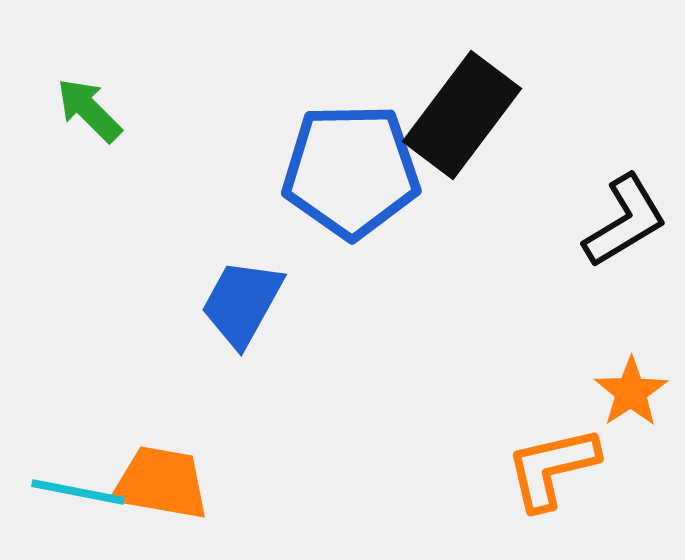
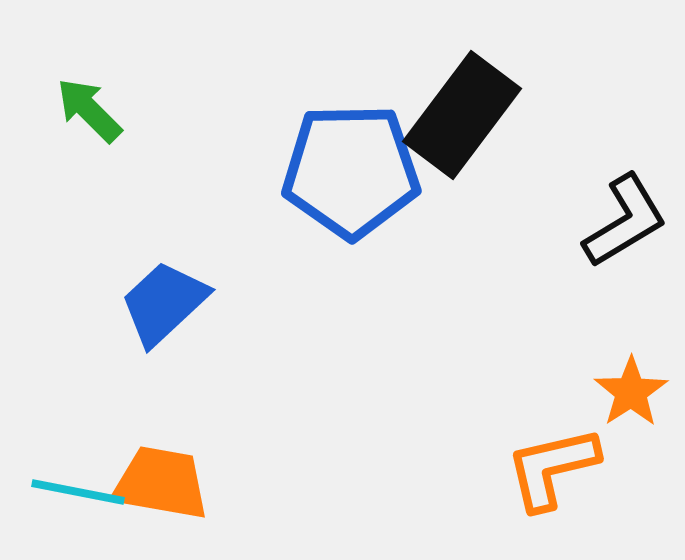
blue trapezoid: moved 78 px left; rotated 18 degrees clockwise
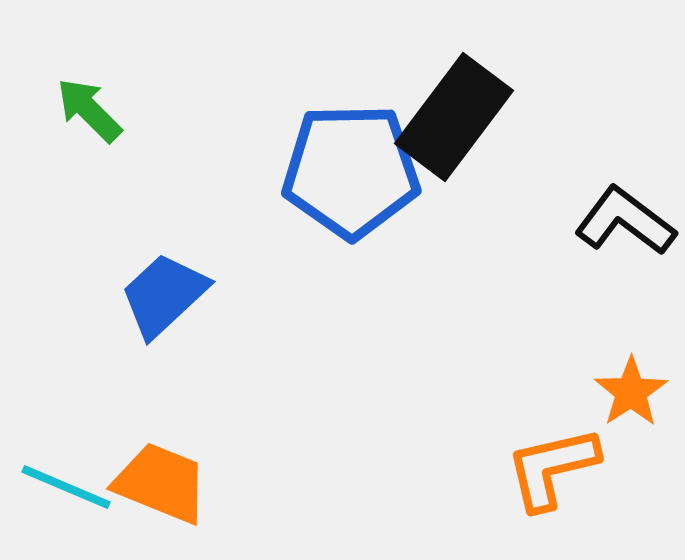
black rectangle: moved 8 px left, 2 px down
black L-shape: rotated 112 degrees counterclockwise
blue trapezoid: moved 8 px up
orange trapezoid: rotated 12 degrees clockwise
cyan line: moved 12 px left, 5 px up; rotated 12 degrees clockwise
